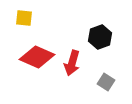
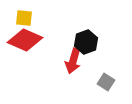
black hexagon: moved 14 px left, 5 px down
red diamond: moved 12 px left, 17 px up
red arrow: moved 1 px right, 2 px up
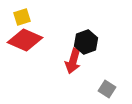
yellow square: moved 2 px left, 1 px up; rotated 24 degrees counterclockwise
gray square: moved 1 px right, 7 px down
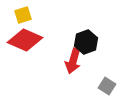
yellow square: moved 1 px right, 2 px up
gray square: moved 3 px up
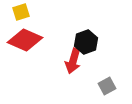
yellow square: moved 2 px left, 3 px up
gray square: rotated 30 degrees clockwise
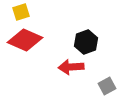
red arrow: moved 2 px left, 6 px down; rotated 70 degrees clockwise
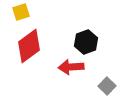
red diamond: moved 4 px right, 6 px down; rotated 60 degrees counterclockwise
gray square: rotated 18 degrees counterclockwise
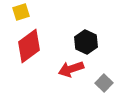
black hexagon: rotated 15 degrees counterclockwise
red arrow: moved 2 px down; rotated 15 degrees counterclockwise
gray square: moved 3 px left, 3 px up
